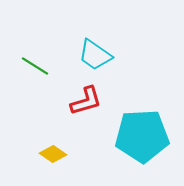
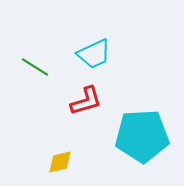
cyan trapezoid: moved 1 px left, 1 px up; rotated 60 degrees counterclockwise
green line: moved 1 px down
yellow diamond: moved 7 px right, 8 px down; rotated 48 degrees counterclockwise
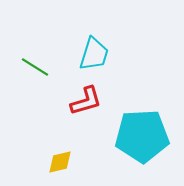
cyan trapezoid: rotated 48 degrees counterclockwise
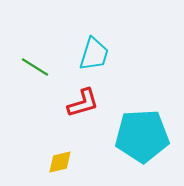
red L-shape: moved 3 px left, 2 px down
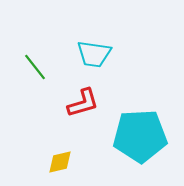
cyan trapezoid: rotated 81 degrees clockwise
green line: rotated 20 degrees clockwise
cyan pentagon: moved 2 px left
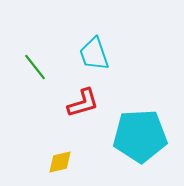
cyan trapezoid: rotated 63 degrees clockwise
